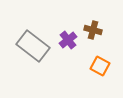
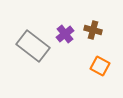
purple cross: moved 3 px left, 6 px up
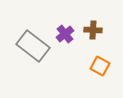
brown cross: rotated 12 degrees counterclockwise
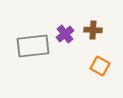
gray rectangle: rotated 44 degrees counterclockwise
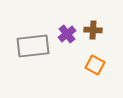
purple cross: moved 2 px right
orange square: moved 5 px left, 1 px up
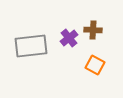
purple cross: moved 2 px right, 4 px down
gray rectangle: moved 2 px left
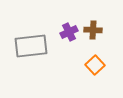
purple cross: moved 6 px up; rotated 12 degrees clockwise
orange square: rotated 18 degrees clockwise
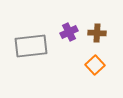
brown cross: moved 4 px right, 3 px down
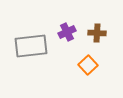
purple cross: moved 2 px left
orange square: moved 7 px left
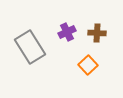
gray rectangle: moved 1 px left, 1 px down; rotated 64 degrees clockwise
